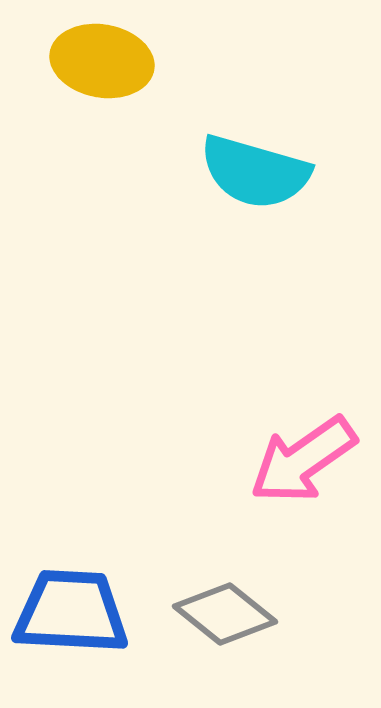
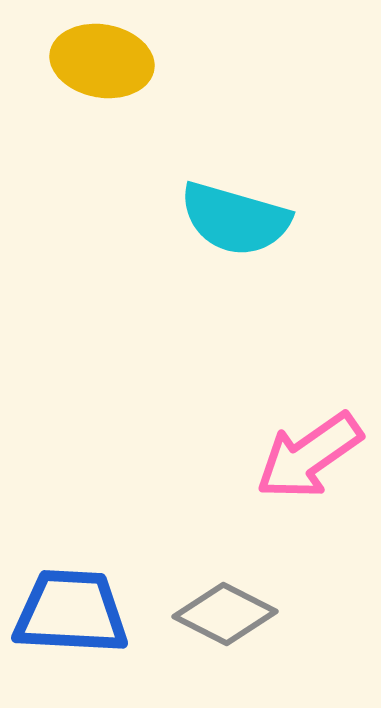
cyan semicircle: moved 20 px left, 47 px down
pink arrow: moved 6 px right, 4 px up
gray diamond: rotated 12 degrees counterclockwise
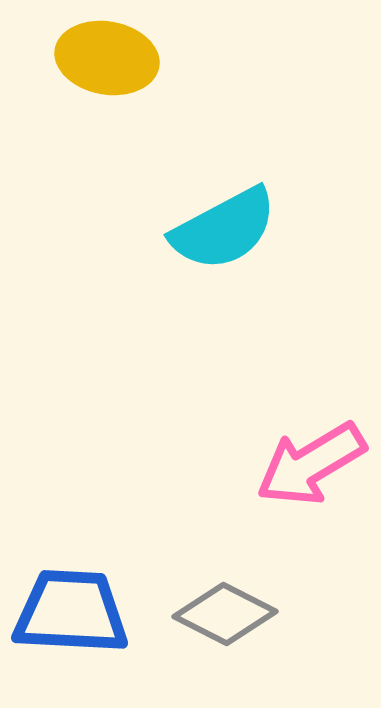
yellow ellipse: moved 5 px right, 3 px up
cyan semicircle: moved 11 px left, 10 px down; rotated 44 degrees counterclockwise
pink arrow: moved 2 px right, 8 px down; rotated 4 degrees clockwise
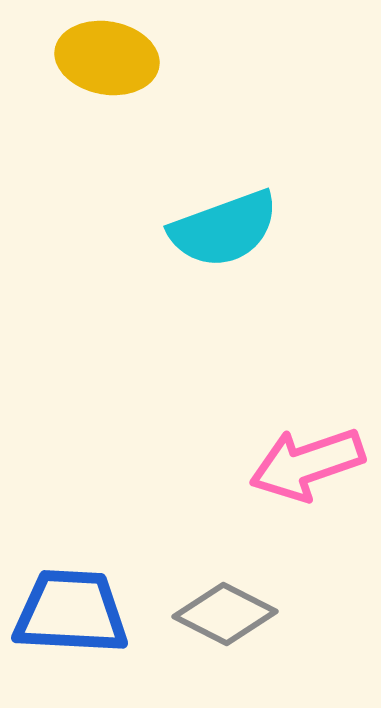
cyan semicircle: rotated 8 degrees clockwise
pink arrow: moved 4 px left; rotated 12 degrees clockwise
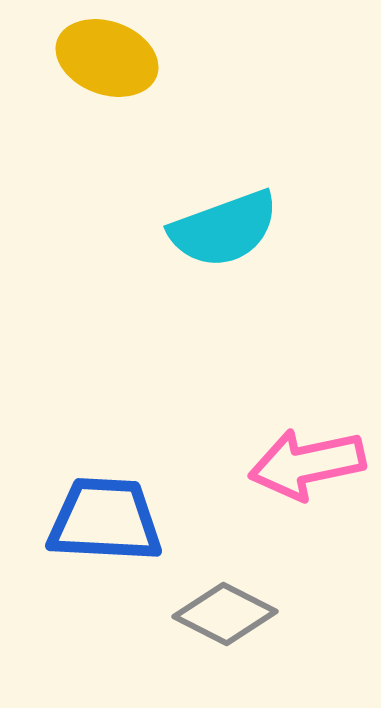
yellow ellipse: rotated 10 degrees clockwise
pink arrow: rotated 7 degrees clockwise
blue trapezoid: moved 34 px right, 92 px up
